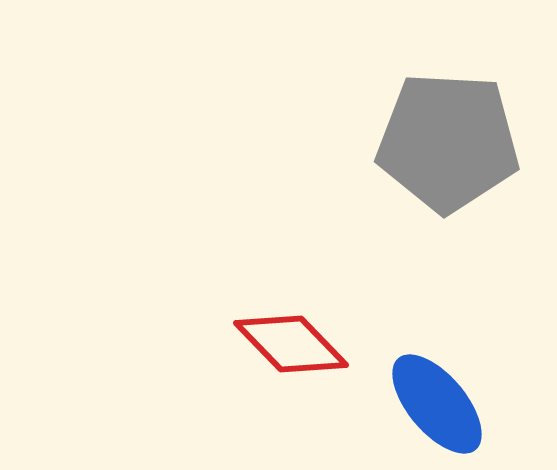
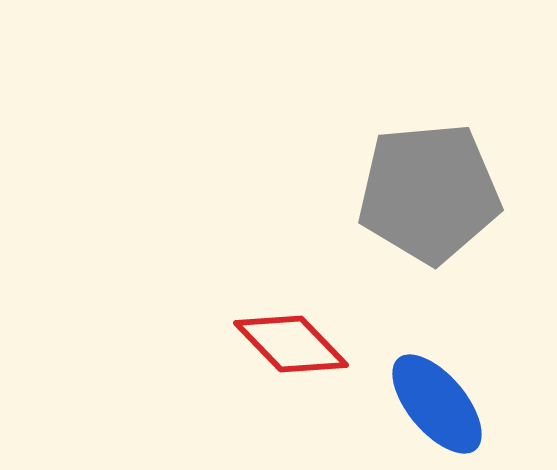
gray pentagon: moved 19 px left, 51 px down; rotated 8 degrees counterclockwise
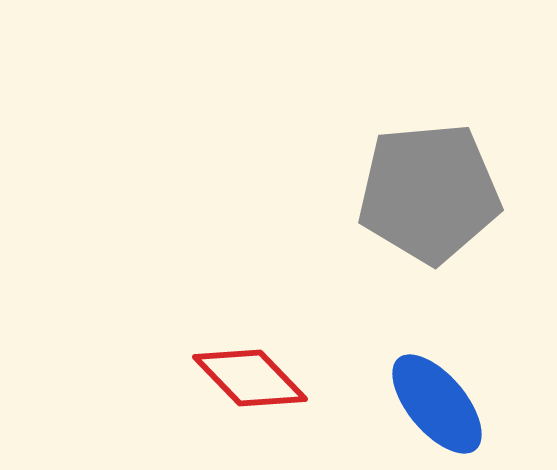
red diamond: moved 41 px left, 34 px down
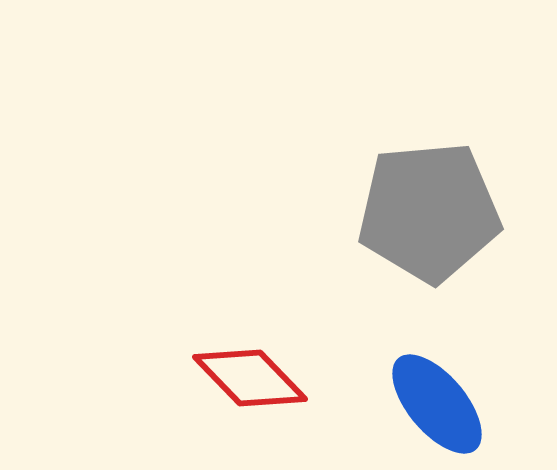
gray pentagon: moved 19 px down
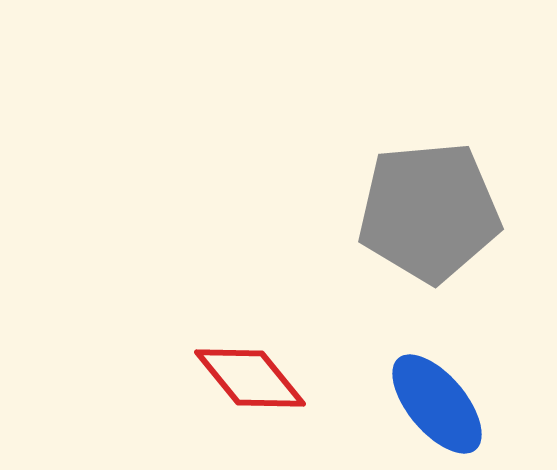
red diamond: rotated 5 degrees clockwise
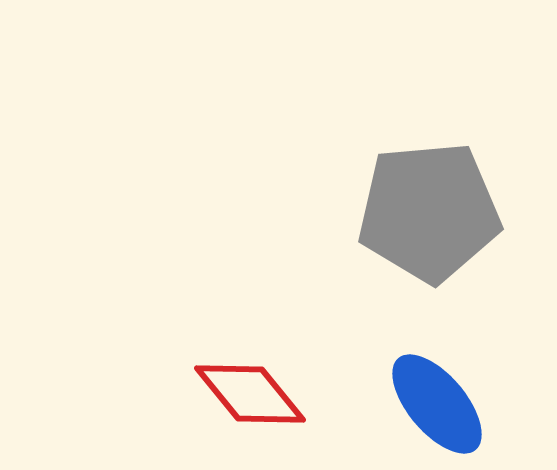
red diamond: moved 16 px down
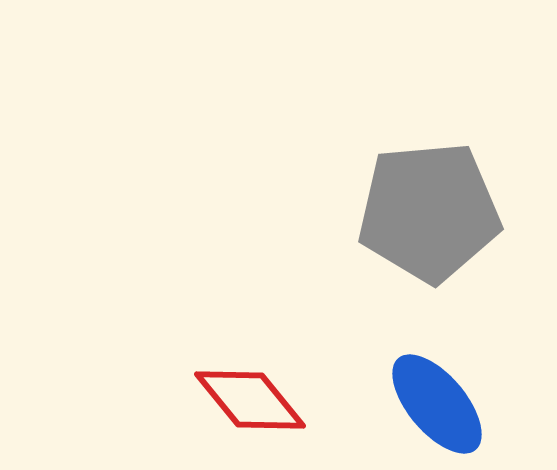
red diamond: moved 6 px down
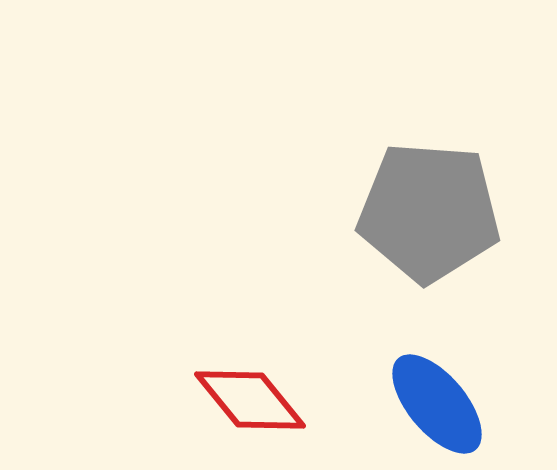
gray pentagon: rotated 9 degrees clockwise
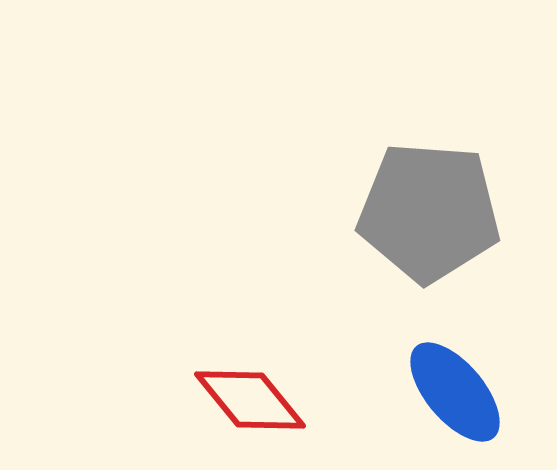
blue ellipse: moved 18 px right, 12 px up
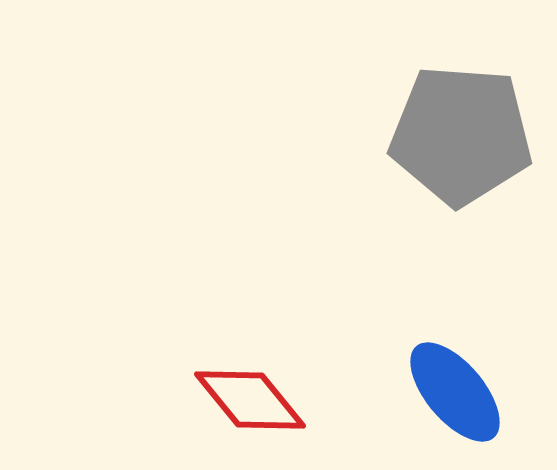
gray pentagon: moved 32 px right, 77 px up
